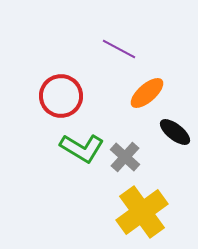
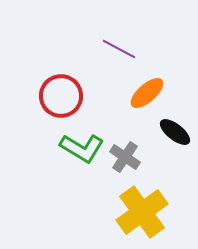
gray cross: rotated 8 degrees counterclockwise
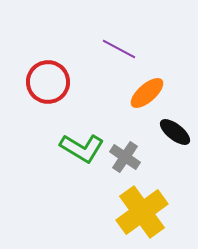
red circle: moved 13 px left, 14 px up
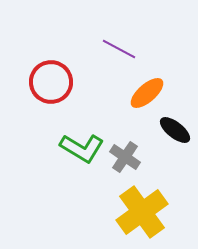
red circle: moved 3 px right
black ellipse: moved 2 px up
